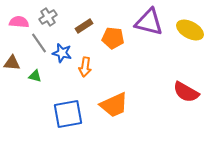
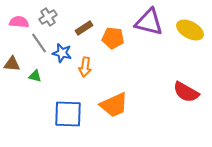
brown rectangle: moved 2 px down
brown triangle: moved 1 px down
blue square: rotated 12 degrees clockwise
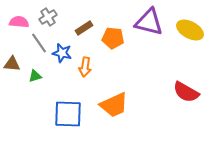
green triangle: rotated 32 degrees counterclockwise
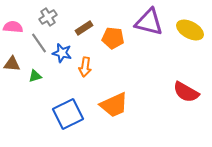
pink semicircle: moved 6 px left, 5 px down
blue square: rotated 28 degrees counterclockwise
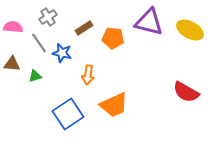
orange arrow: moved 3 px right, 8 px down
blue square: rotated 8 degrees counterclockwise
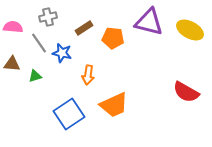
gray cross: rotated 18 degrees clockwise
blue square: moved 1 px right
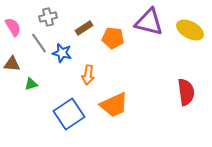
pink semicircle: rotated 54 degrees clockwise
green triangle: moved 4 px left, 8 px down
red semicircle: rotated 128 degrees counterclockwise
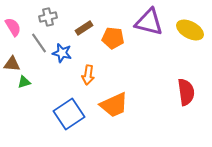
green triangle: moved 7 px left, 2 px up
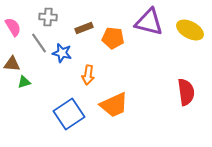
gray cross: rotated 18 degrees clockwise
brown rectangle: rotated 12 degrees clockwise
